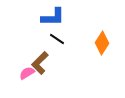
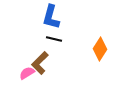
blue L-shape: moved 2 px left; rotated 105 degrees clockwise
black line: moved 3 px left; rotated 21 degrees counterclockwise
orange diamond: moved 2 px left, 6 px down
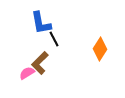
blue L-shape: moved 10 px left, 6 px down; rotated 25 degrees counterclockwise
black line: rotated 49 degrees clockwise
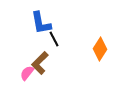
pink semicircle: rotated 21 degrees counterclockwise
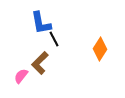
pink semicircle: moved 6 px left, 3 px down
